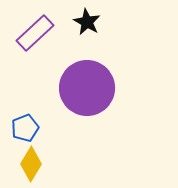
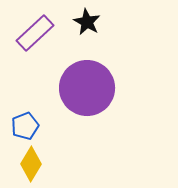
blue pentagon: moved 2 px up
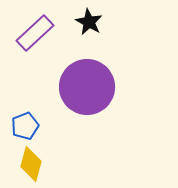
black star: moved 2 px right
purple circle: moved 1 px up
yellow diamond: rotated 16 degrees counterclockwise
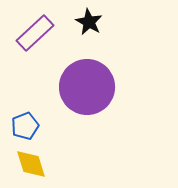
yellow diamond: rotated 32 degrees counterclockwise
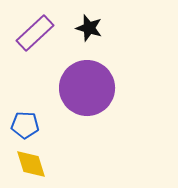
black star: moved 6 px down; rotated 12 degrees counterclockwise
purple circle: moved 1 px down
blue pentagon: moved 1 px up; rotated 24 degrees clockwise
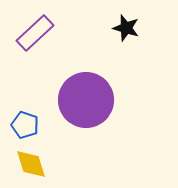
black star: moved 37 px right
purple circle: moved 1 px left, 12 px down
blue pentagon: rotated 16 degrees clockwise
